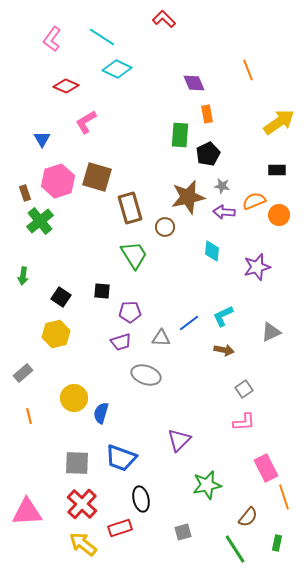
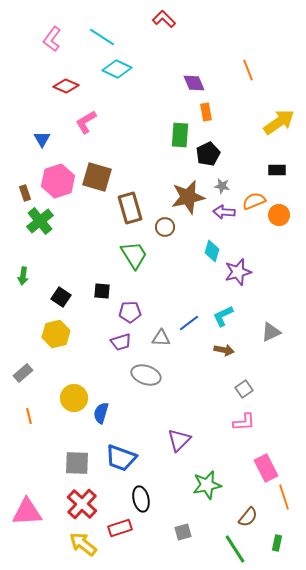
orange rectangle at (207, 114): moved 1 px left, 2 px up
cyan diamond at (212, 251): rotated 10 degrees clockwise
purple star at (257, 267): moved 19 px left, 5 px down
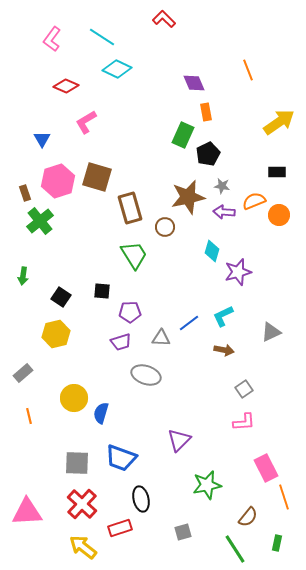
green rectangle at (180, 135): moved 3 px right; rotated 20 degrees clockwise
black rectangle at (277, 170): moved 2 px down
yellow arrow at (83, 544): moved 3 px down
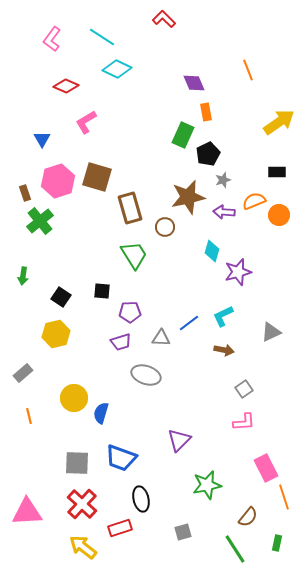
gray star at (222, 186): moved 1 px right, 6 px up; rotated 28 degrees counterclockwise
